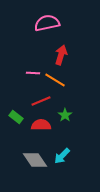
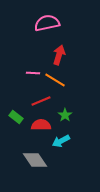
red arrow: moved 2 px left
cyan arrow: moved 1 px left, 15 px up; rotated 18 degrees clockwise
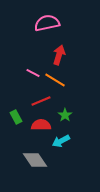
pink line: rotated 24 degrees clockwise
green rectangle: rotated 24 degrees clockwise
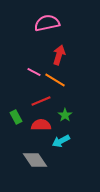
pink line: moved 1 px right, 1 px up
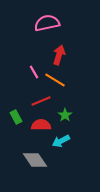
pink line: rotated 32 degrees clockwise
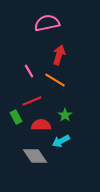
pink line: moved 5 px left, 1 px up
red line: moved 9 px left
gray diamond: moved 4 px up
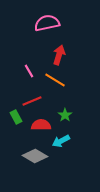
gray diamond: rotated 25 degrees counterclockwise
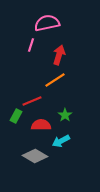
pink line: moved 2 px right, 26 px up; rotated 48 degrees clockwise
orange line: rotated 65 degrees counterclockwise
green rectangle: moved 1 px up; rotated 56 degrees clockwise
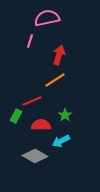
pink semicircle: moved 5 px up
pink line: moved 1 px left, 4 px up
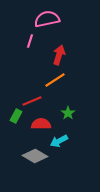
pink semicircle: moved 1 px down
green star: moved 3 px right, 2 px up
red semicircle: moved 1 px up
cyan arrow: moved 2 px left
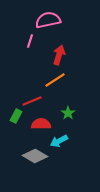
pink semicircle: moved 1 px right, 1 px down
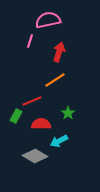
red arrow: moved 3 px up
